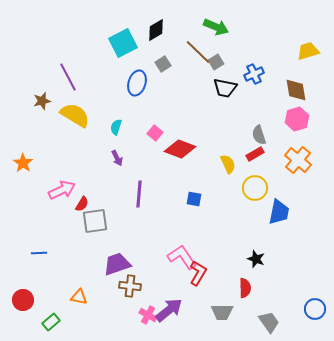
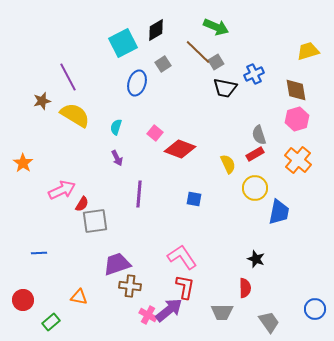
red L-shape at (198, 273): moved 13 px left, 14 px down; rotated 20 degrees counterclockwise
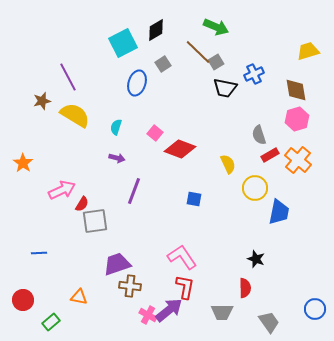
red rectangle at (255, 154): moved 15 px right, 1 px down
purple arrow at (117, 158): rotated 49 degrees counterclockwise
purple line at (139, 194): moved 5 px left, 3 px up; rotated 16 degrees clockwise
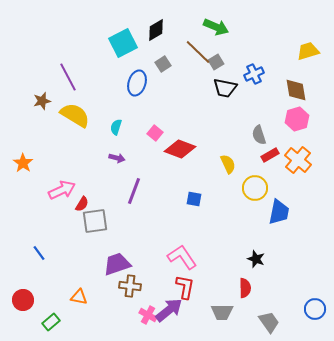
blue line at (39, 253): rotated 56 degrees clockwise
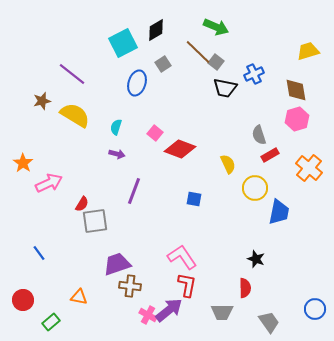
gray square at (216, 62): rotated 21 degrees counterclockwise
purple line at (68, 77): moved 4 px right, 3 px up; rotated 24 degrees counterclockwise
purple arrow at (117, 158): moved 4 px up
orange cross at (298, 160): moved 11 px right, 8 px down
pink arrow at (62, 190): moved 13 px left, 7 px up
red L-shape at (185, 287): moved 2 px right, 2 px up
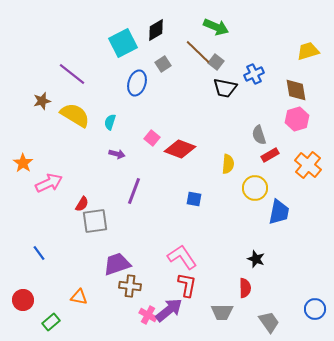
cyan semicircle at (116, 127): moved 6 px left, 5 px up
pink square at (155, 133): moved 3 px left, 5 px down
yellow semicircle at (228, 164): rotated 30 degrees clockwise
orange cross at (309, 168): moved 1 px left, 3 px up
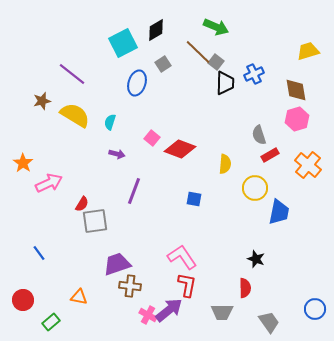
black trapezoid at (225, 88): moved 5 px up; rotated 100 degrees counterclockwise
yellow semicircle at (228, 164): moved 3 px left
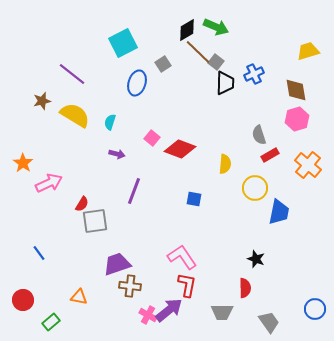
black diamond at (156, 30): moved 31 px right
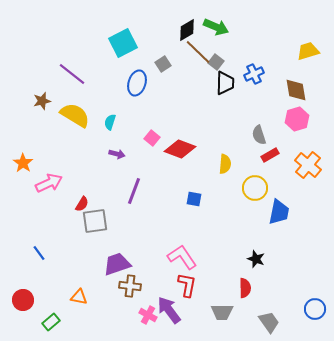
purple arrow at (169, 310): rotated 88 degrees counterclockwise
